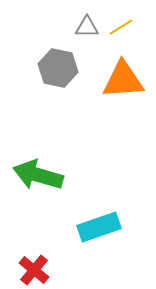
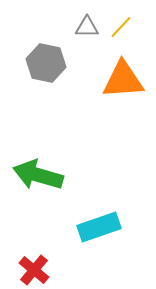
yellow line: rotated 15 degrees counterclockwise
gray hexagon: moved 12 px left, 5 px up
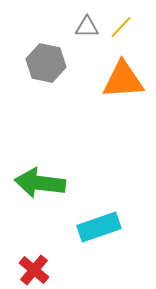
green arrow: moved 2 px right, 8 px down; rotated 9 degrees counterclockwise
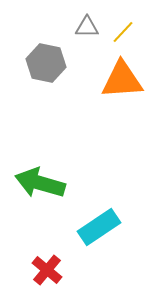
yellow line: moved 2 px right, 5 px down
orange triangle: moved 1 px left
green arrow: rotated 9 degrees clockwise
cyan rectangle: rotated 15 degrees counterclockwise
red cross: moved 13 px right
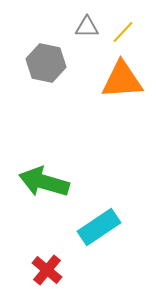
green arrow: moved 4 px right, 1 px up
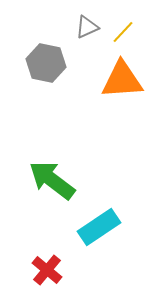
gray triangle: rotated 25 degrees counterclockwise
green arrow: moved 8 px right, 2 px up; rotated 21 degrees clockwise
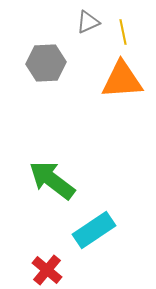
gray triangle: moved 1 px right, 5 px up
yellow line: rotated 55 degrees counterclockwise
gray hexagon: rotated 15 degrees counterclockwise
cyan rectangle: moved 5 px left, 3 px down
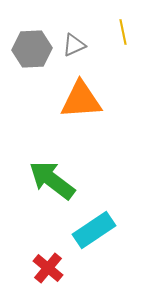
gray triangle: moved 14 px left, 23 px down
gray hexagon: moved 14 px left, 14 px up
orange triangle: moved 41 px left, 20 px down
red cross: moved 1 px right, 2 px up
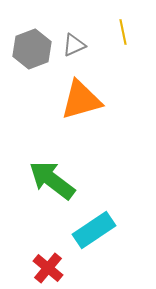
gray hexagon: rotated 18 degrees counterclockwise
orange triangle: rotated 12 degrees counterclockwise
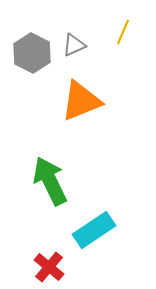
yellow line: rotated 35 degrees clockwise
gray hexagon: moved 4 px down; rotated 12 degrees counterclockwise
orange triangle: moved 1 px down; rotated 6 degrees counterclockwise
green arrow: moved 2 px left, 1 px down; rotated 27 degrees clockwise
red cross: moved 1 px right, 1 px up
